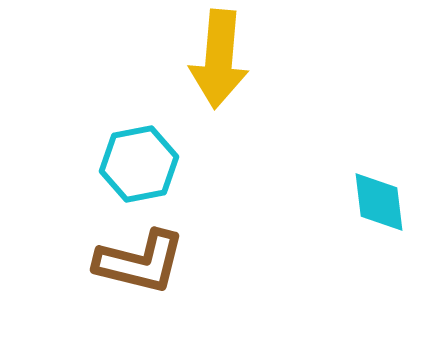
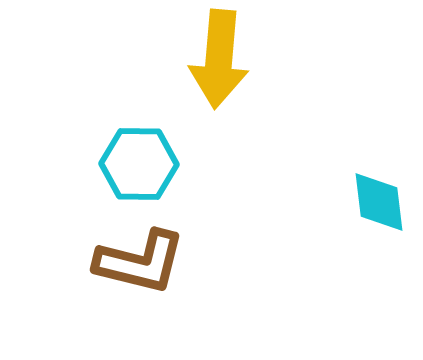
cyan hexagon: rotated 12 degrees clockwise
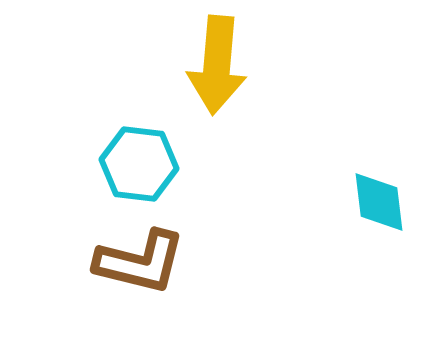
yellow arrow: moved 2 px left, 6 px down
cyan hexagon: rotated 6 degrees clockwise
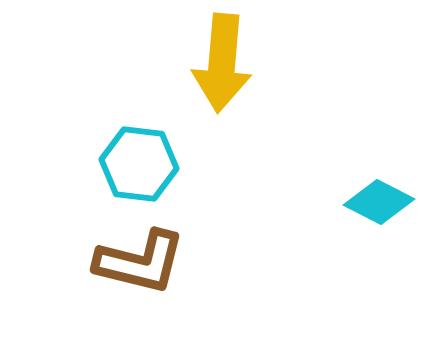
yellow arrow: moved 5 px right, 2 px up
cyan diamond: rotated 56 degrees counterclockwise
